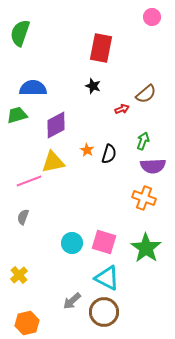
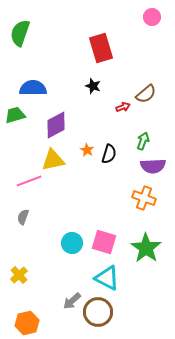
red rectangle: rotated 28 degrees counterclockwise
red arrow: moved 1 px right, 2 px up
green trapezoid: moved 2 px left
yellow triangle: moved 2 px up
brown circle: moved 6 px left
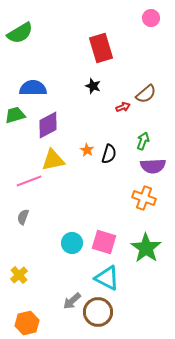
pink circle: moved 1 px left, 1 px down
green semicircle: rotated 140 degrees counterclockwise
purple diamond: moved 8 px left
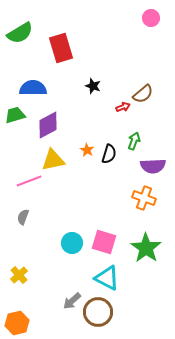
red rectangle: moved 40 px left
brown semicircle: moved 3 px left
green arrow: moved 9 px left
orange hexagon: moved 10 px left
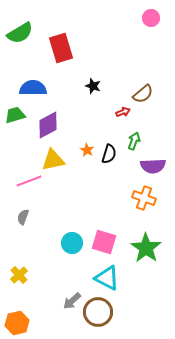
red arrow: moved 5 px down
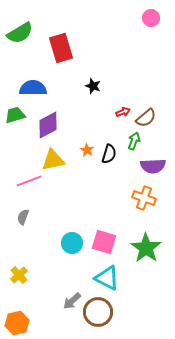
brown semicircle: moved 3 px right, 24 px down
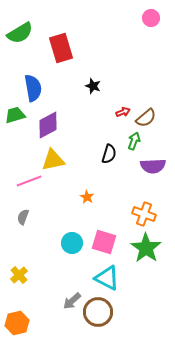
blue semicircle: rotated 80 degrees clockwise
orange star: moved 47 px down
orange cross: moved 16 px down
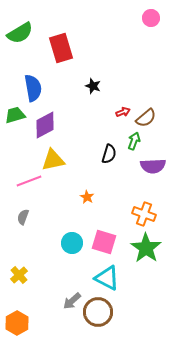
purple diamond: moved 3 px left
orange hexagon: rotated 15 degrees counterclockwise
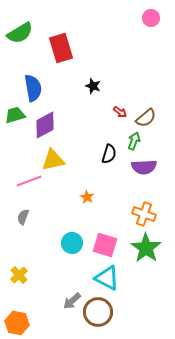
red arrow: moved 3 px left; rotated 56 degrees clockwise
purple semicircle: moved 9 px left, 1 px down
pink square: moved 1 px right, 3 px down
orange hexagon: rotated 20 degrees counterclockwise
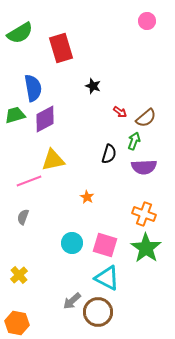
pink circle: moved 4 px left, 3 px down
purple diamond: moved 6 px up
